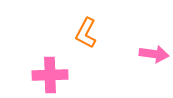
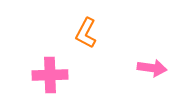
pink arrow: moved 2 px left, 14 px down
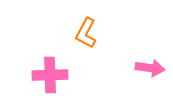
pink arrow: moved 2 px left
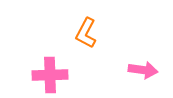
pink arrow: moved 7 px left, 2 px down
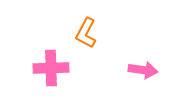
pink cross: moved 1 px right, 7 px up
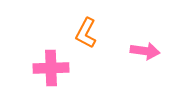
pink arrow: moved 2 px right, 19 px up
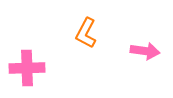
pink cross: moved 24 px left
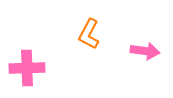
orange L-shape: moved 3 px right, 1 px down
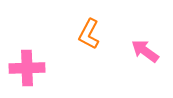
pink arrow: rotated 152 degrees counterclockwise
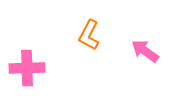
orange L-shape: moved 1 px down
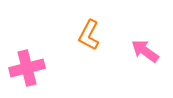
pink cross: rotated 12 degrees counterclockwise
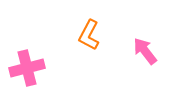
pink arrow: rotated 16 degrees clockwise
